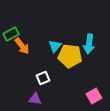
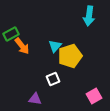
cyan arrow: moved 28 px up
yellow pentagon: rotated 25 degrees counterclockwise
white square: moved 10 px right, 1 px down
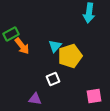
cyan arrow: moved 3 px up
pink square: rotated 21 degrees clockwise
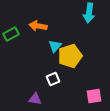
orange arrow: moved 16 px right, 20 px up; rotated 138 degrees clockwise
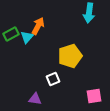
orange arrow: rotated 108 degrees clockwise
cyan triangle: moved 28 px left, 9 px up
